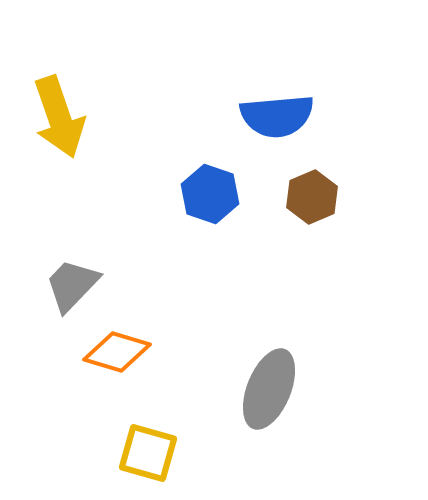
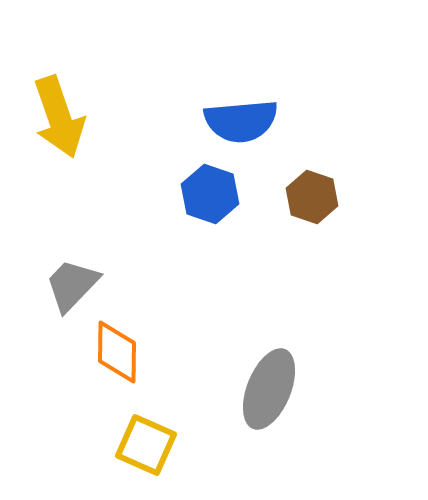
blue semicircle: moved 36 px left, 5 px down
brown hexagon: rotated 18 degrees counterclockwise
orange diamond: rotated 74 degrees clockwise
yellow square: moved 2 px left, 8 px up; rotated 8 degrees clockwise
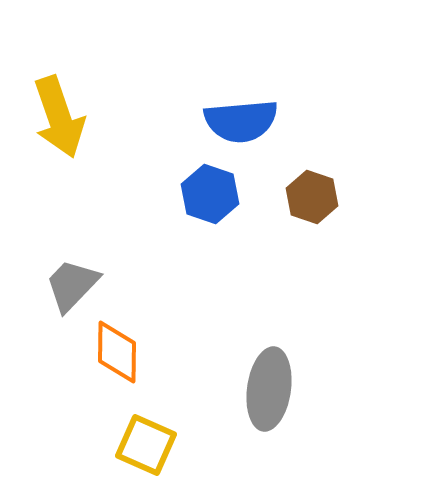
gray ellipse: rotated 14 degrees counterclockwise
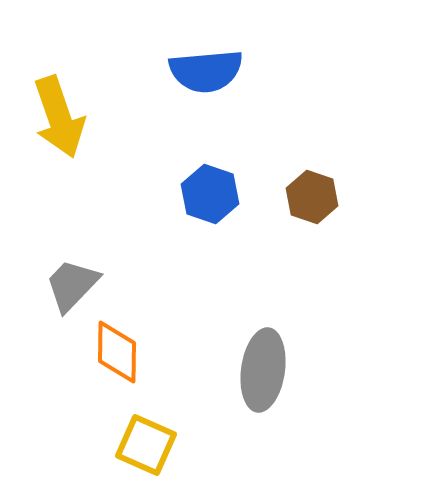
blue semicircle: moved 35 px left, 50 px up
gray ellipse: moved 6 px left, 19 px up
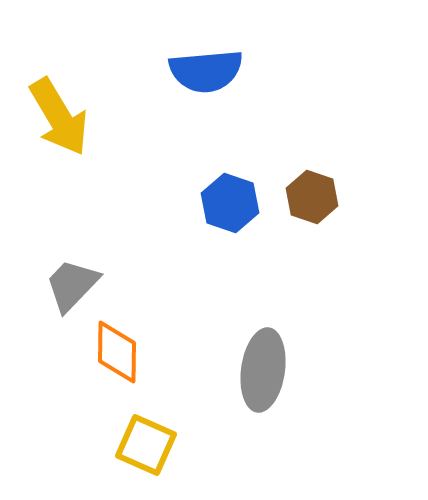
yellow arrow: rotated 12 degrees counterclockwise
blue hexagon: moved 20 px right, 9 px down
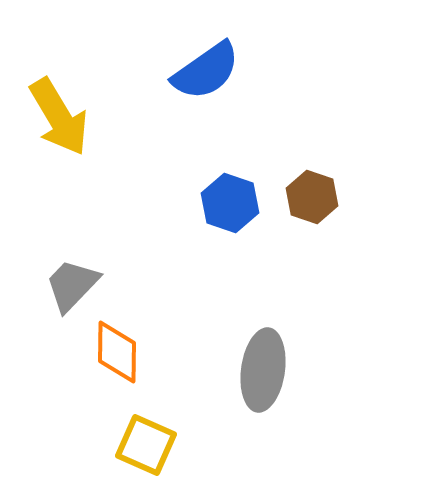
blue semicircle: rotated 30 degrees counterclockwise
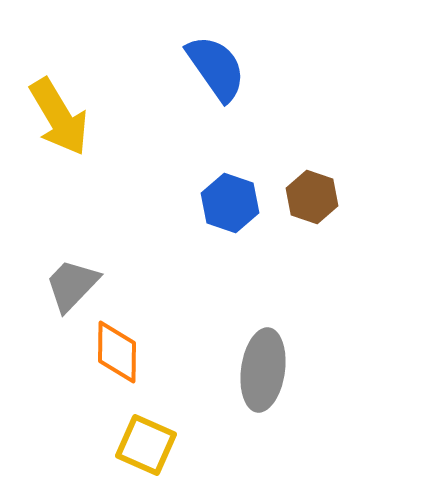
blue semicircle: moved 10 px right, 3 px up; rotated 90 degrees counterclockwise
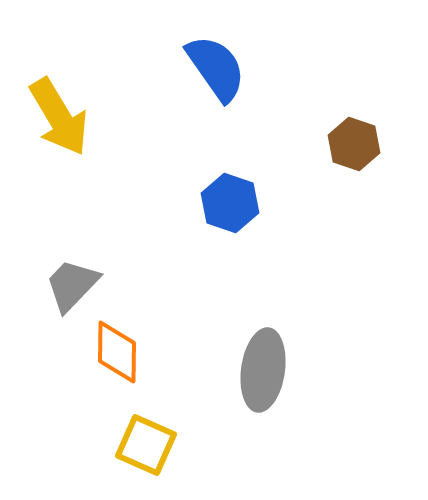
brown hexagon: moved 42 px right, 53 px up
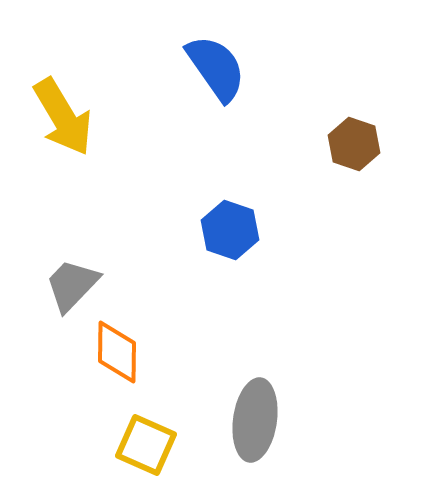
yellow arrow: moved 4 px right
blue hexagon: moved 27 px down
gray ellipse: moved 8 px left, 50 px down
